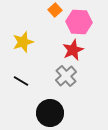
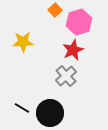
pink hexagon: rotated 20 degrees counterclockwise
yellow star: rotated 15 degrees clockwise
black line: moved 1 px right, 27 px down
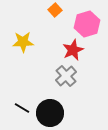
pink hexagon: moved 8 px right, 2 px down
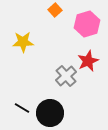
red star: moved 15 px right, 11 px down
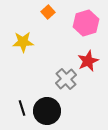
orange square: moved 7 px left, 2 px down
pink hexagon: moved 1 px left, 1 px up
gray cross: moved 3 px down
black line: rotated 42 degrees clockwise
black circle: moved 3 px left, 2 px up
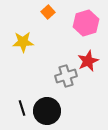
gray cross: moved 3 px up; rotated 25 degrees clockwise
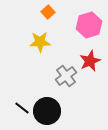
pink hexagon: moved 3 px right, 2 px down
yellow star: moved 17 px right
red star: moved 2 px right
gray cross: rotated 20 degrees counterclockwise
black line: rotated 35 degrees counterclockwise
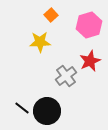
orange square: moved 3 px right, 3 px down
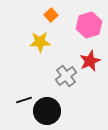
black line: moved 2 px right, 8 px up; rotated 56 degrees counterclockwise
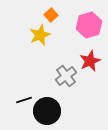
yellow star: moved 7 px up; rotated 20 degrees counterclockwise
